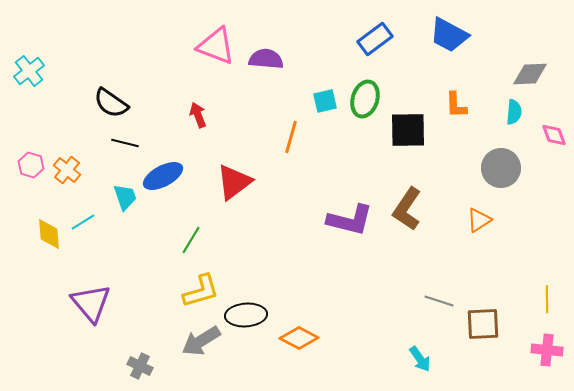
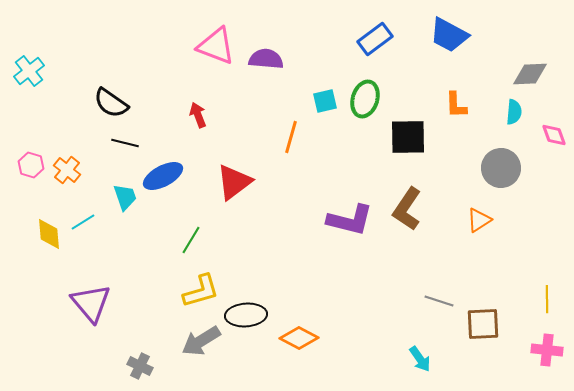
black square: moved 7 px down
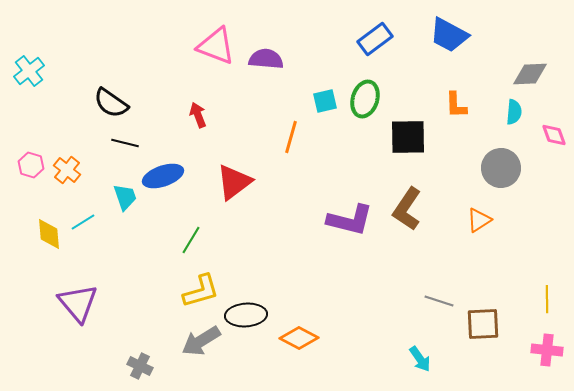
blue ellipse: rotated 9 degrees clockwise
purple triangle: moved 13 px left
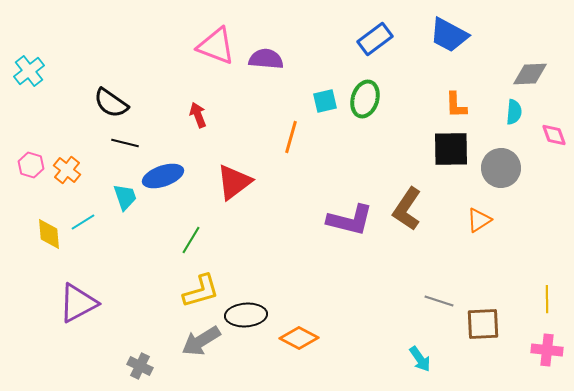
black square: moved 43 px right, 12 px down
purple triangle: rotated 42 degrees clockwise
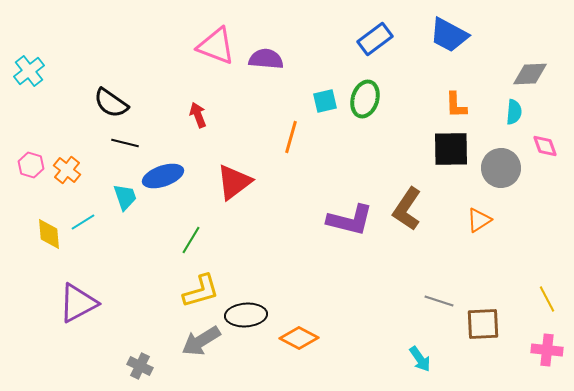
pink diamond: moved 9 px left, 11 px down
yellow line: rotated 28 degrees counterclockwise
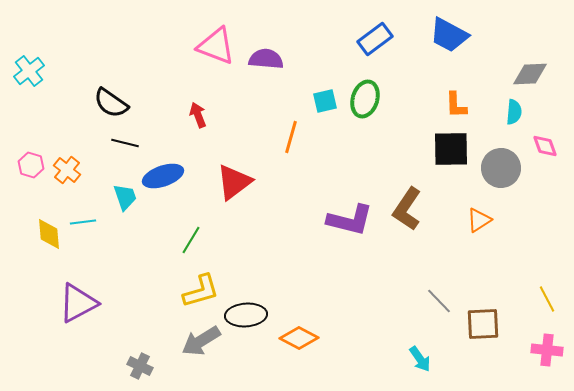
cyan line: rotated 25 degrees clockwise
gray line: rotated 28 degrees clockwise
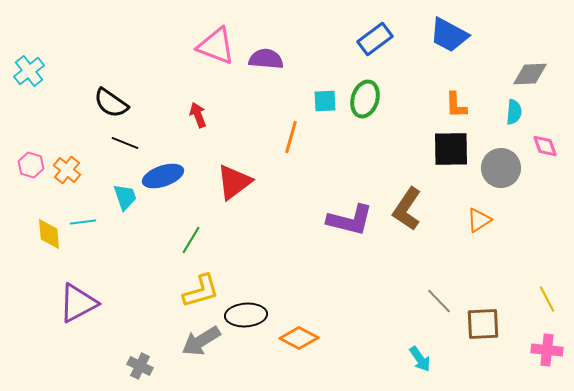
cyan square: rotated 10 degrees clockwise
black line: rotated 8 degrees clockwise
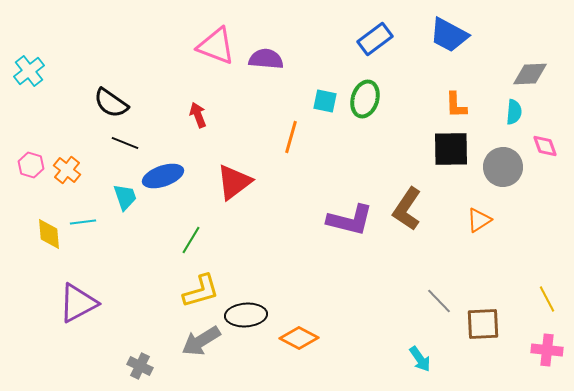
cyan square: rotated 15 degrees clockwise
gray circle: moved 2 px right, 1 px up
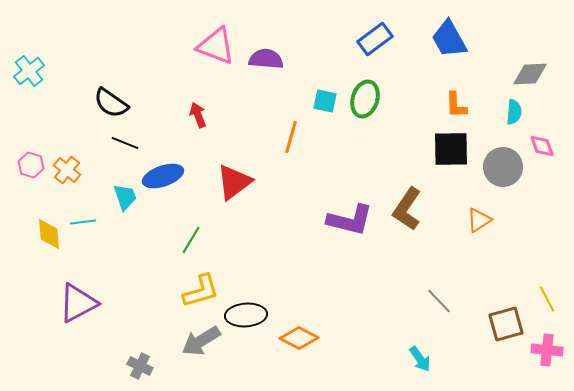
blue trapezoid: moved 4 px down; rotated 33 degrees clockwise
pink diamond: moved 3 px left
brown square: moved 23 px right; rotated 12 degrees counterclockwise
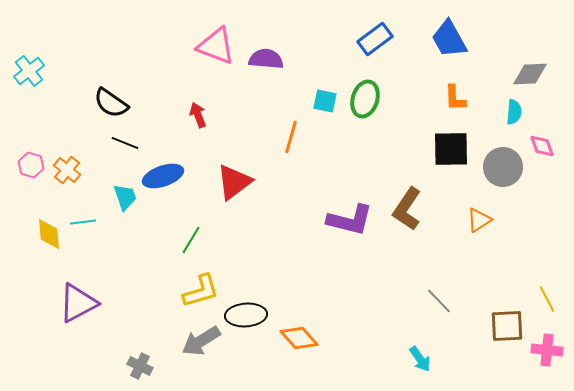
orange L-shape: moved 1 px left, 7 px up
brown square: moved 1 px right, 2 px down; rotated 12 degrees clockwise
orange diamond: rotated 21 degrees clockwise
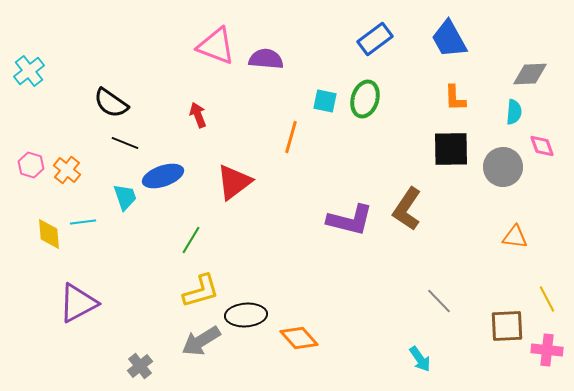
orange triangle: moved 36 px right, 17 px down; rotated 40 degrees clockwise
gray cross: rotated 25 degrees clockwise
